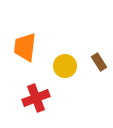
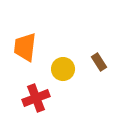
yellow circle: moved 2 px left, 3 px down
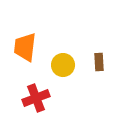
brown rectangle: rotated 30 degrees clockwise
yellow circle: moved 4 px up
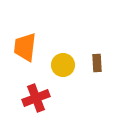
brown rectangle: moved 2 px left, 1 px down
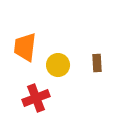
yellow circle: moved 5 px left
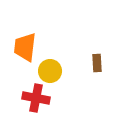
yellow circle: moved 8 px left, 6 px down
red cross: rotated 32 degrees clockwise
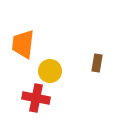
orange trapezoid: moved 2 px left, 3 px up
brown rectangle: rotated 12 degrees clockwise
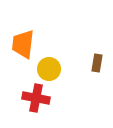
yellow circle: moved 1 px left, 2 px up
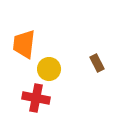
orange trapezoid: moved 1 px right
brown rectangle: rotated 36 degrees counterclockwise
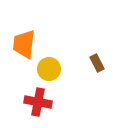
red cross: moved 2 px right, 4 px down
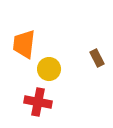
brown rectangle: moved 5 px up
